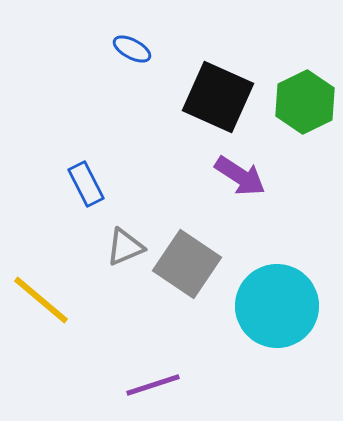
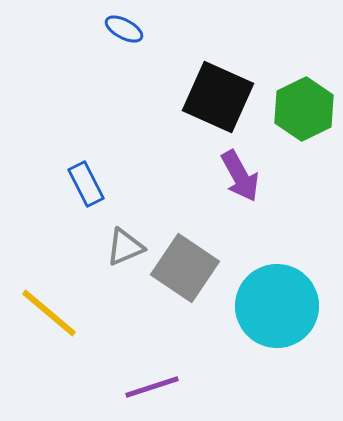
blue ellipse: moved 8 px left, 20 px up
green hexagon: moved 1 px left, 7 px down
purple arrow: rotated 28 degrees clockwise
gray square: moved 2 px left, 4 px down
yellow line: moved 8 px right, 13 px down
purple line: moved 1 px left, 2 px down
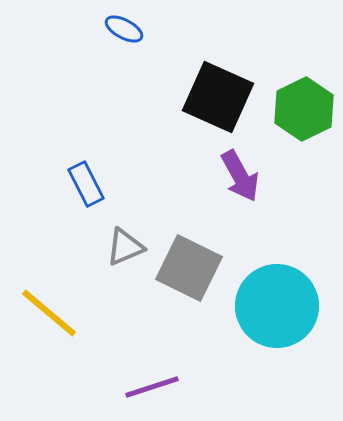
gray square: moved 4 px right; rotated 8 degrees counterclockwise
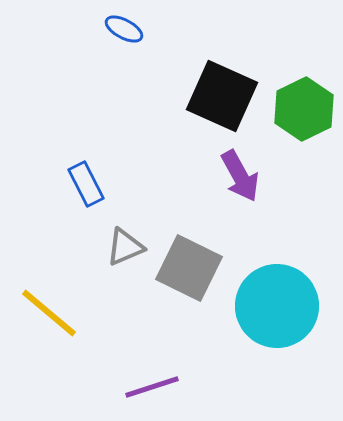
black square: moved 4 px right, 1 px up
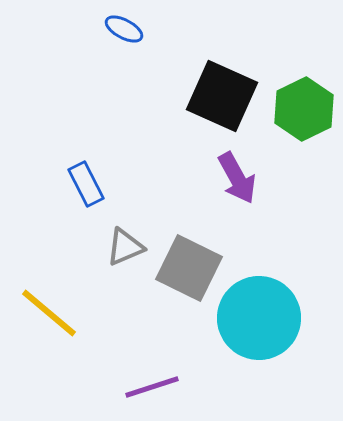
purple arrow: moved 3 px left, 2 px down
cyan circle: moved 18 px left, 12 px down
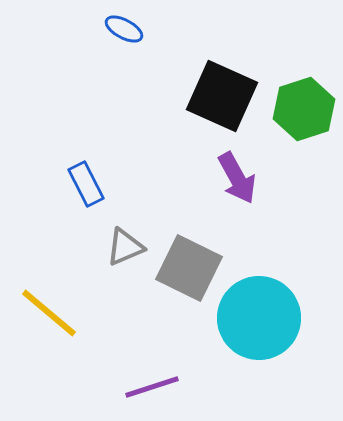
green hexagon: rotated 8 degrees clockwise
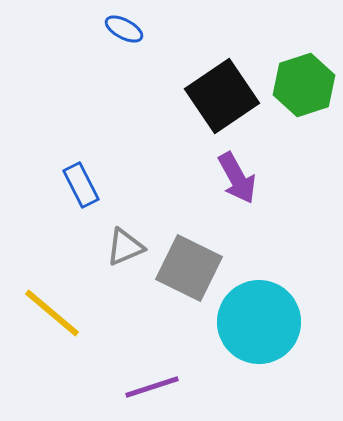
black square: rotated 32 degrees clockwise
green hexagon: moved 24 px up
blue rectangle: moved 5 px left, 1 px down
yellow line: moved 3 px right
cyan circle: moved 4 px down
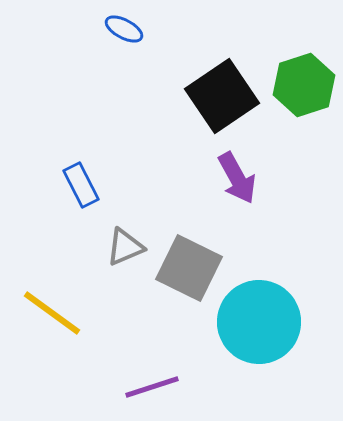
yellow line: rotated 4 degrees counterclockwise
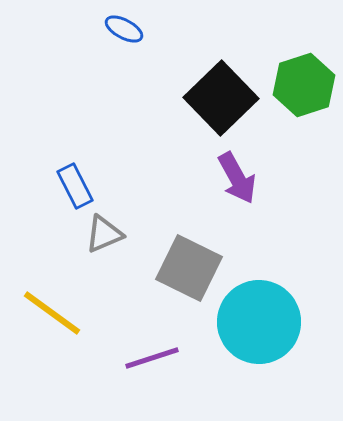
black square: moved 1 px left, 2 px down; rotated 10 degrees counterclockwise
blue rectangle: moved 6 px left, 1 px down
gray triangle: moved 21 px left, 13 px up
purple line: moved 29 px up
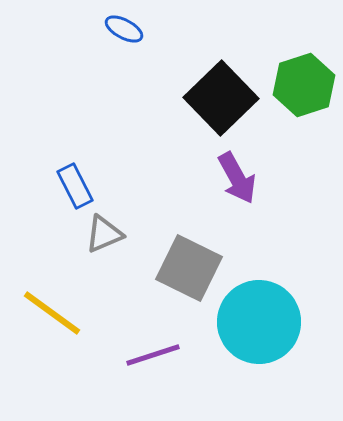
purple line: moved 1 px right, 3 px up
